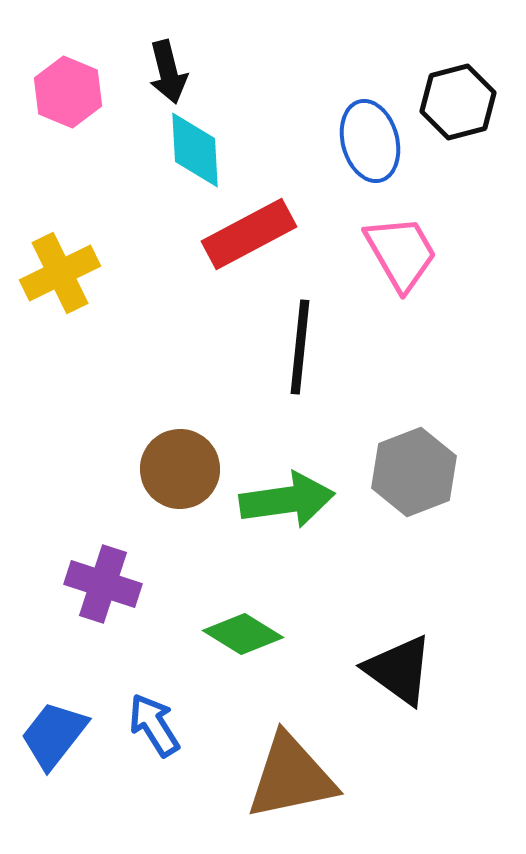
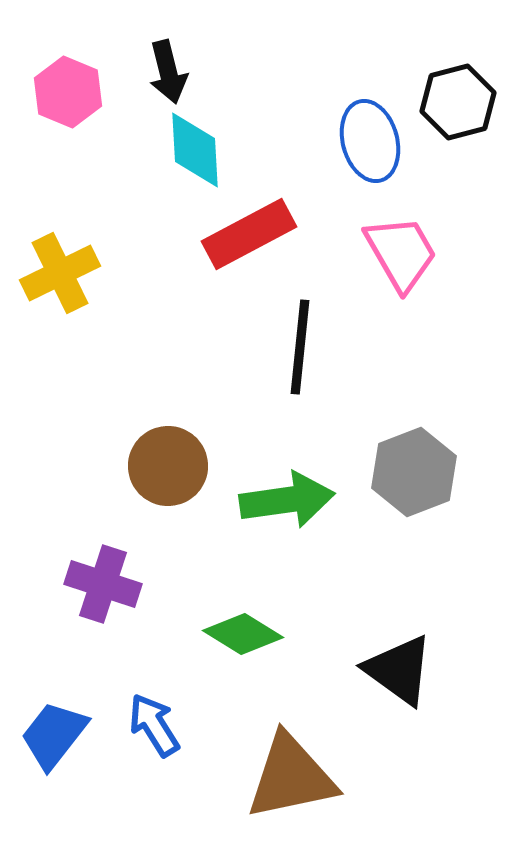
brown circle: moved 12 px left, 3 px up
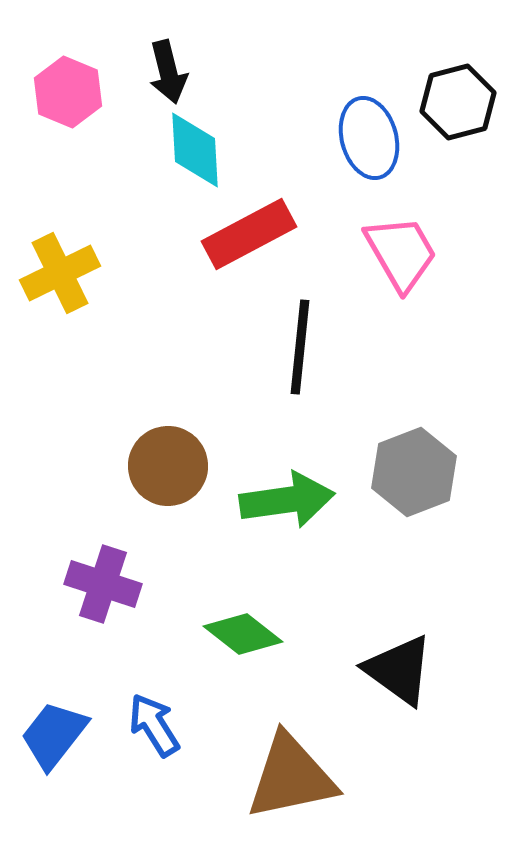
blue ellipse: moved 1 px left, 3 px up
green diamond: rotated 6 degrees clockwise
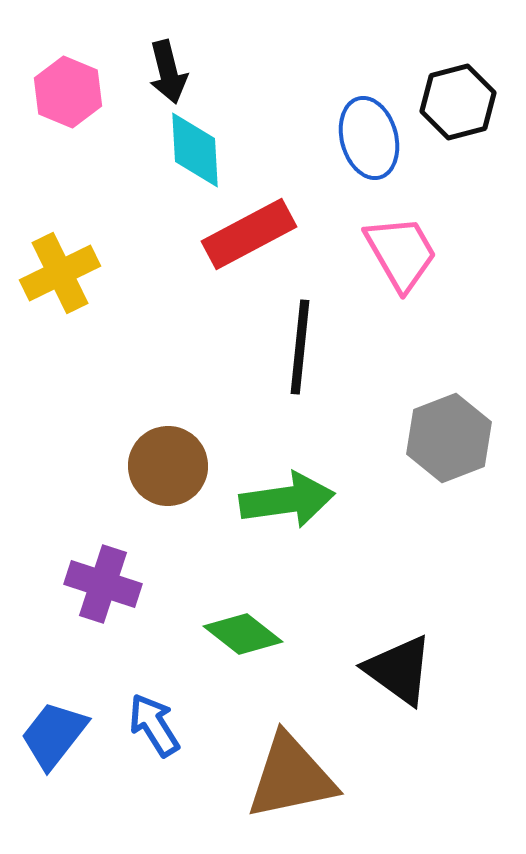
gray hexagon: moved 35 px right, 34 px up
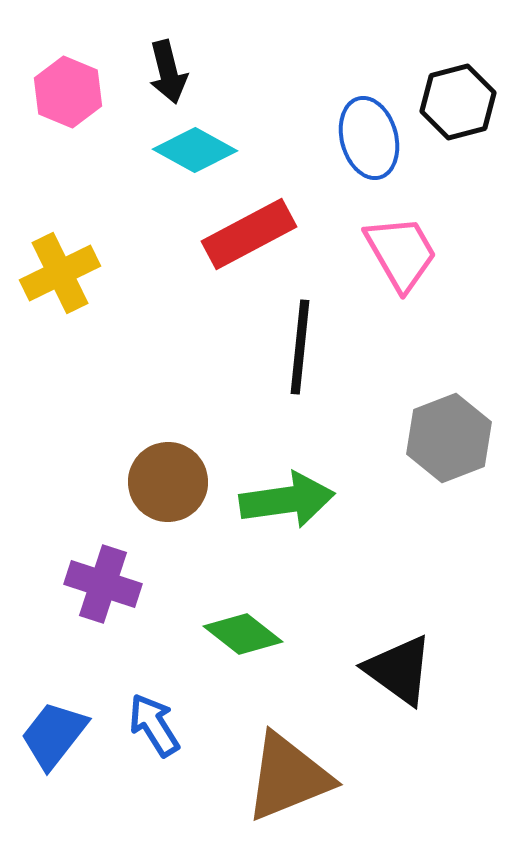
cyan diamond: rotated 58 degrees counterclockwise
brown circle: moved 16 px down
brown triangle: moved 3 px left; rotated 10 degrees counterclockwise
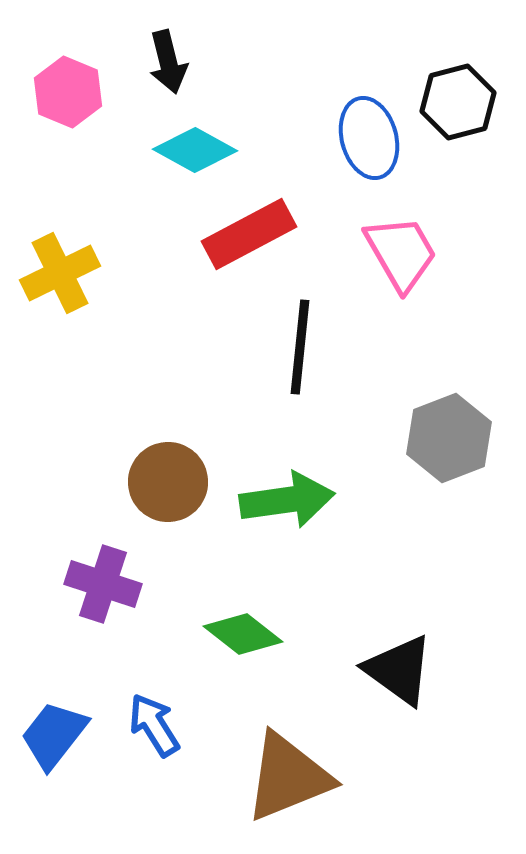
black arrow: moved 10 px up
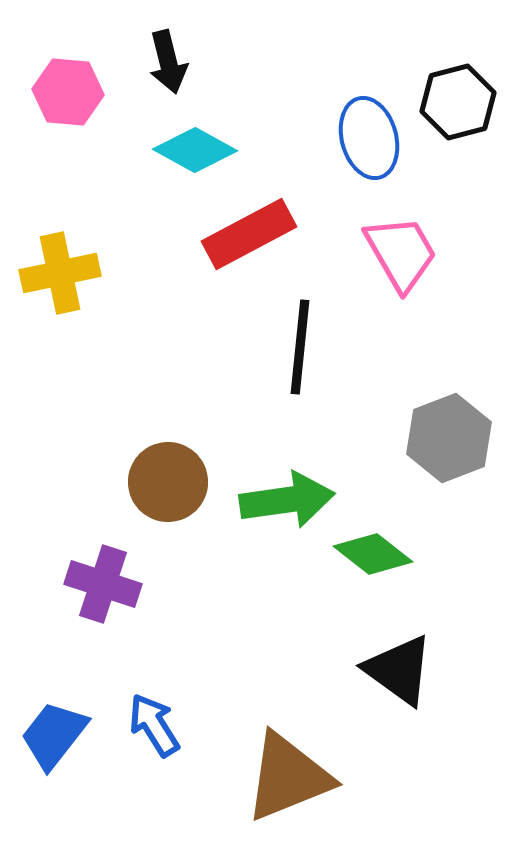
pink hexagon: rotated 18 degrees counterclockwise
yellow cross: rotated 14 degrees clockwise
green diamond: moved 130 px right, 80 px up
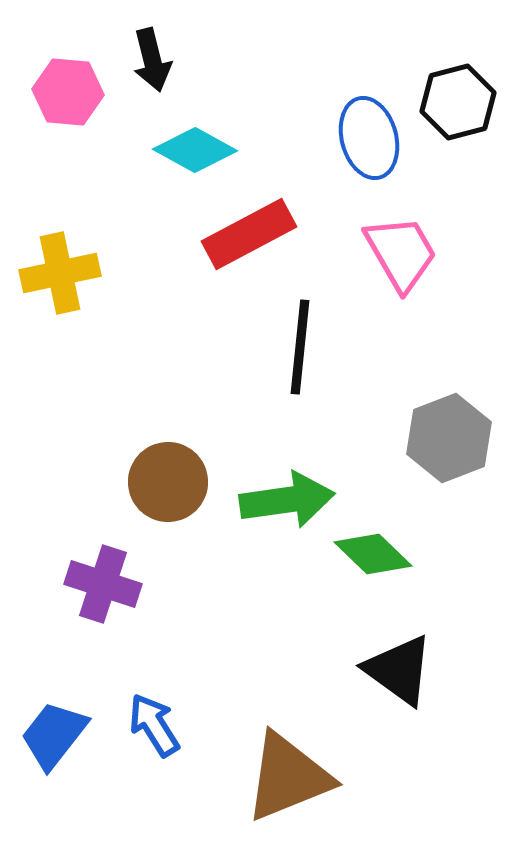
black arrow: moved 16 px left, 2 px up
green diamond: rotated 6 degrees clockwise
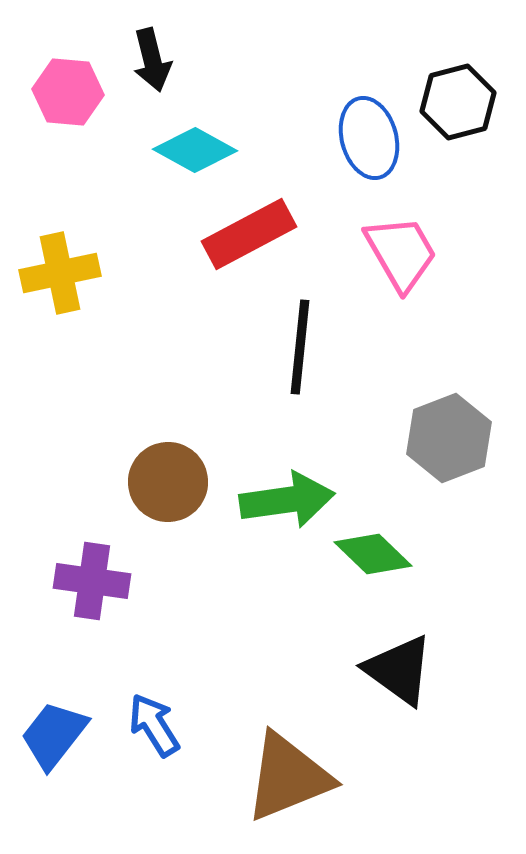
purple cross: moved 11 px left, 3 px up; rotated 10 degrees counterclockwise
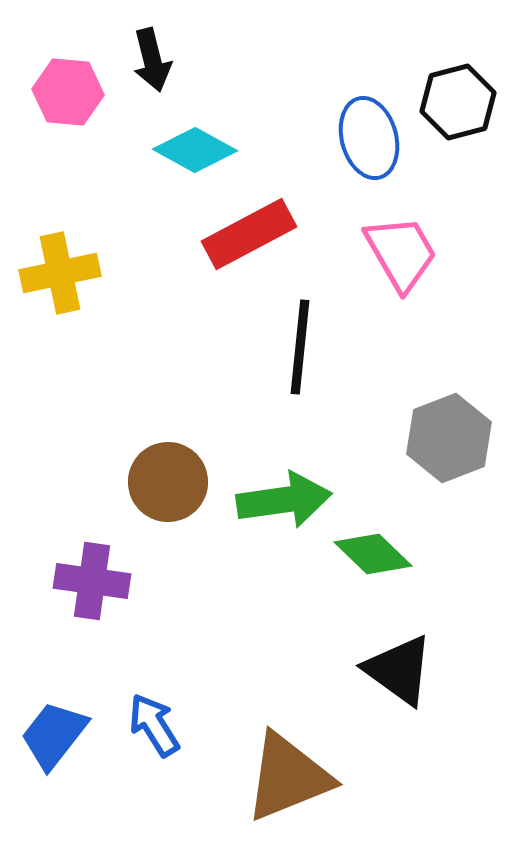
green arrow: moved 3 px left
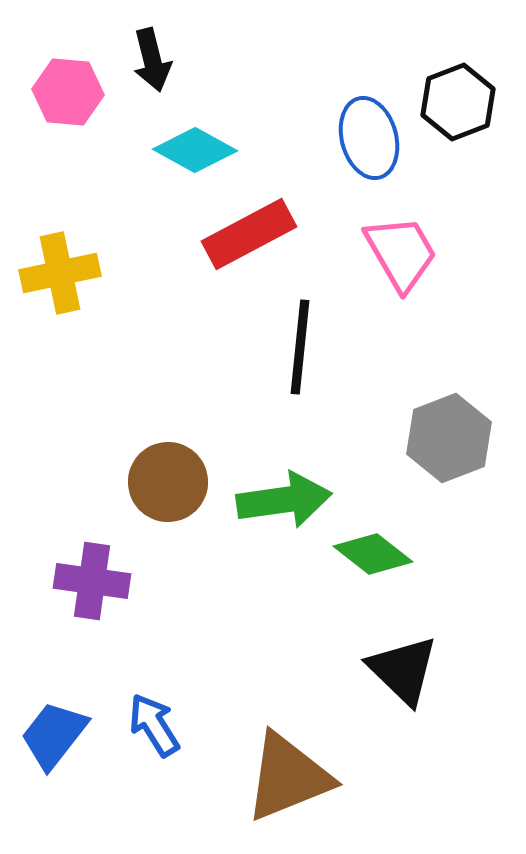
black hexagon: rotated 6 degrees counterclockwise
green diamond: rotated 6 degrees counterclockwise
black triangle: moved 4 px right; rotated 8 degrees clockwise
